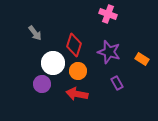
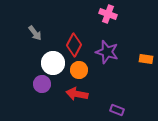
red diamond: rotated 10 degrees clockwise
purple star: moved 2 px left
orange rectangle: moved 4 px right; rotated 24 degrees counterclockwise
orange circle: moved 1 px right, 1 px up
purple rectangle: moved 27 px down; rotated 40 degrees counterclockwise
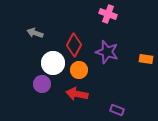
gray arrow: rotated 147 degrees clockwise
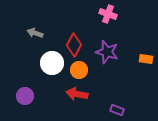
white circle: moved 1 px left
purple circle: moved 17 px left, 12 px down
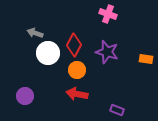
white circle: moved 4 px left, 10 px up
orange circle: moved 2 px left
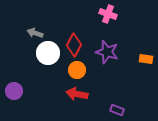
purple circle: moved 11 px left, 5 px up
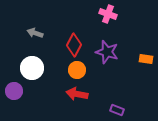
white circle: moved 16 px left, 15 px down
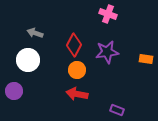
purple star: rotated 25 degrees counterclockwise
white circle: moved 4 px left, 8 px up
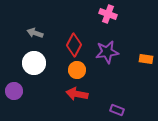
white circle: moved 6 px right, 3 px down
